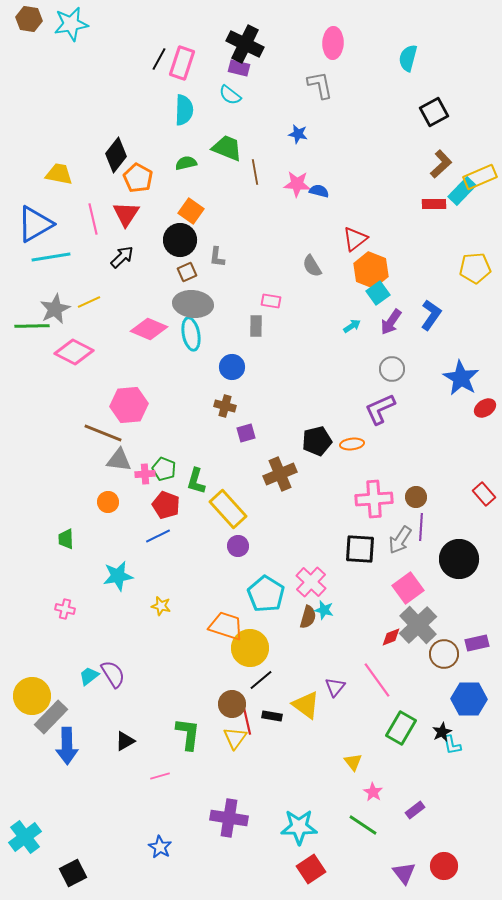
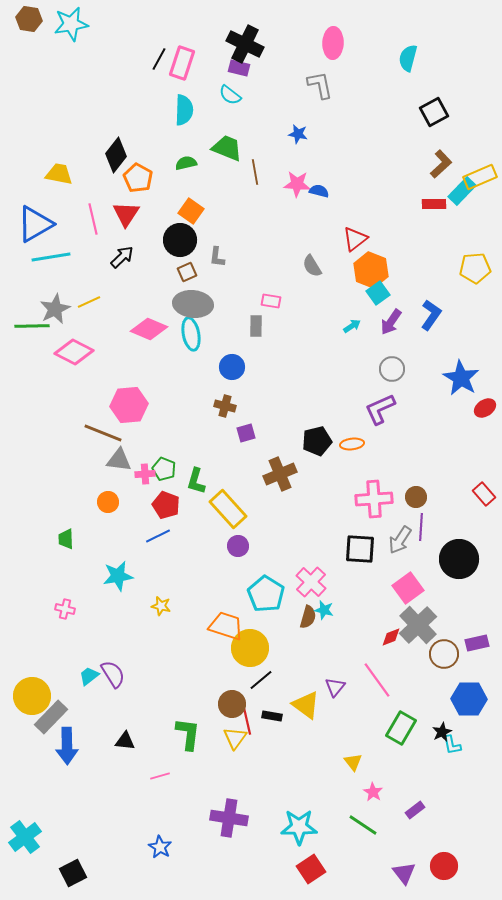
black triangle at (125, 741): rotated 35 degrees clockwise
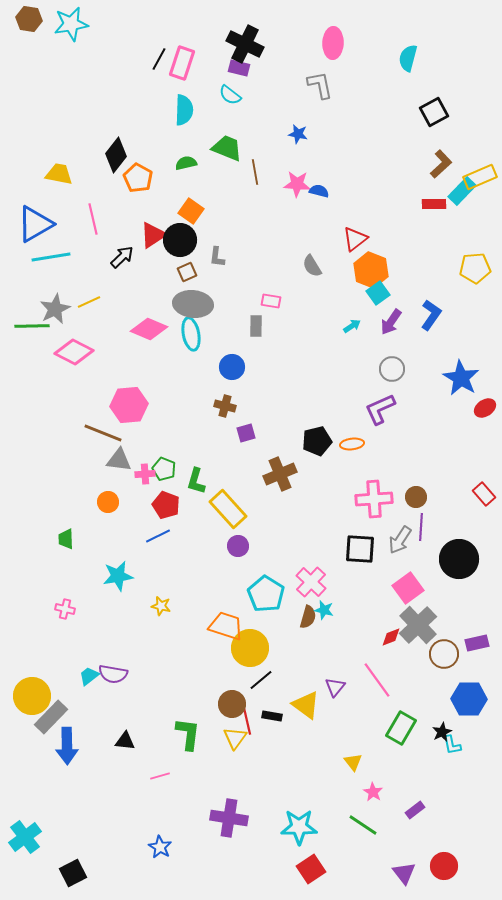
red triangle at (126, 214): moved 27 px right, 21 px down; rotated 24 degrees clockwise
purple semicircle at (113, 674): rotated 132 degrees clockwise
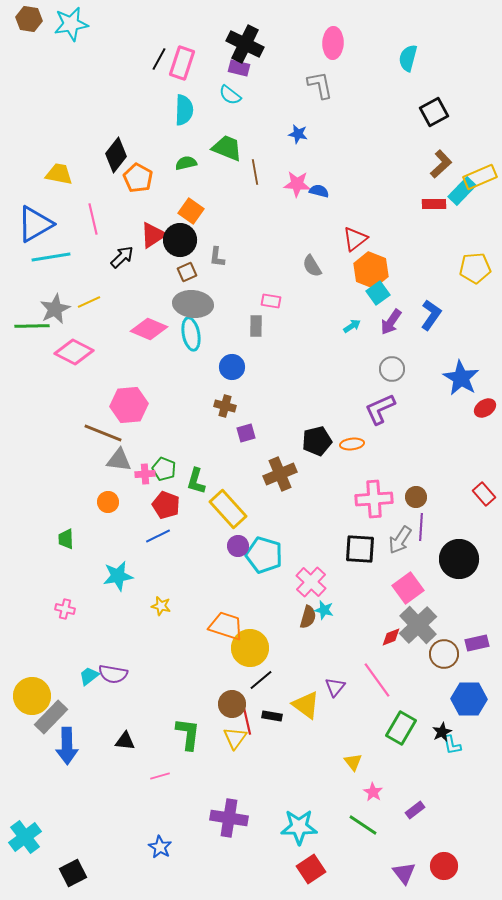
cyan pentagon at (266, 594): moved 2 px left, 39 px up; rotated 15 degrees counterclockwise
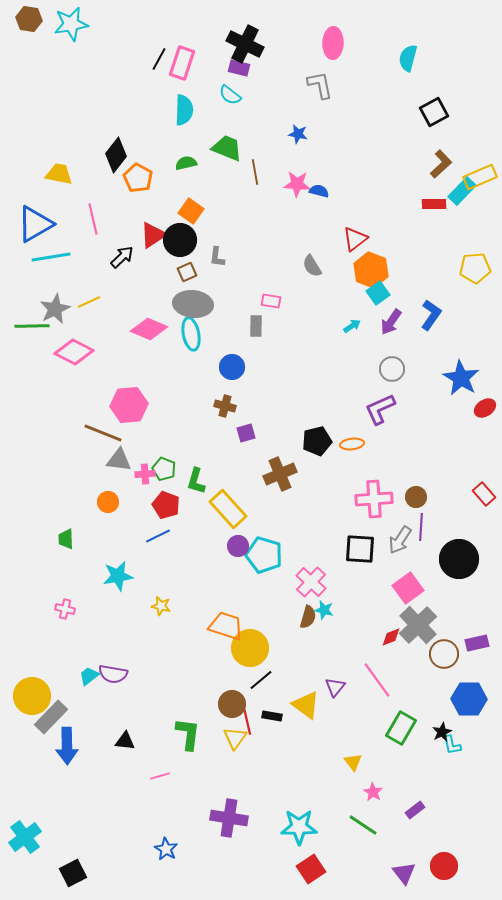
blue star at (160, 847): moved 6 px right, 2 px down
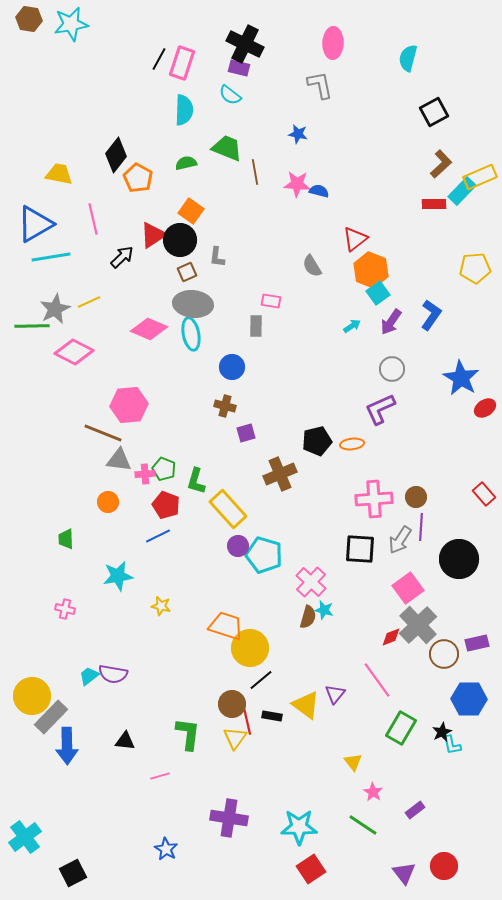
purple triangle at (335, 687): moved 7 px down
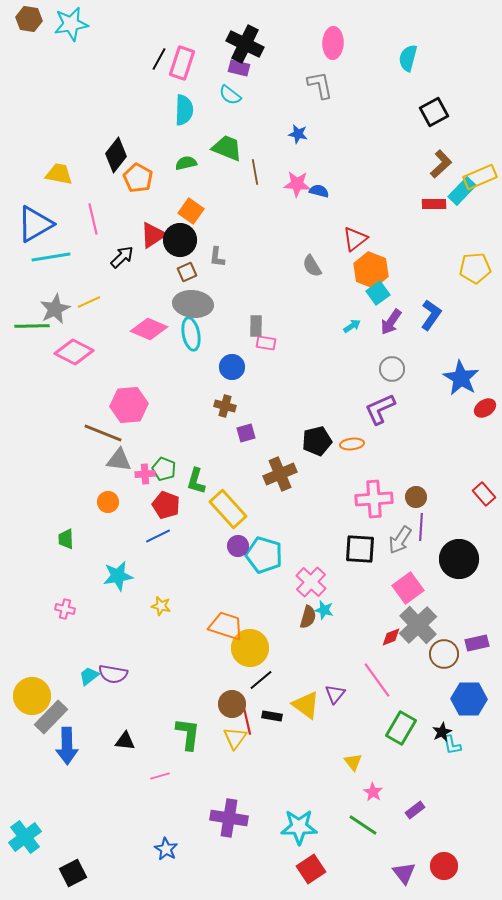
pink rectangle at (271, 301): moved 5 px left, 42 px down
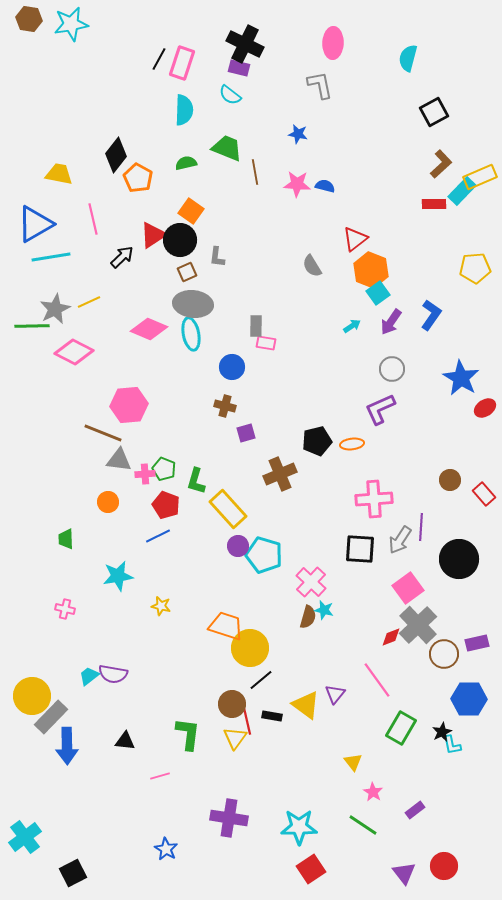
blue semicircle at (319, 191): moved 6 px right, 5 px up
brown circle at (416, 497): moved 34 px right, 17 px up
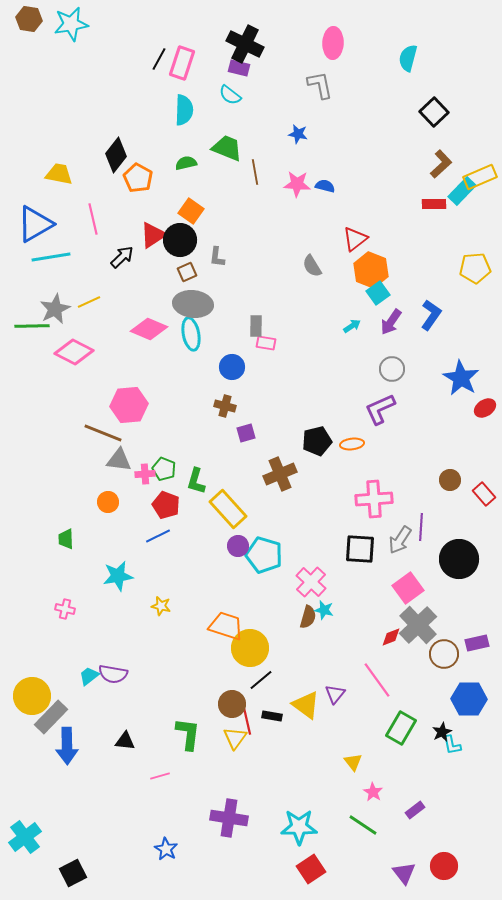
black square at (434, 112): rotated 16 degrees counterclockwise
